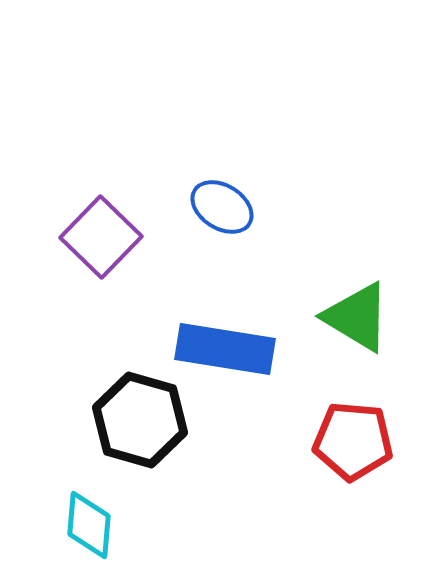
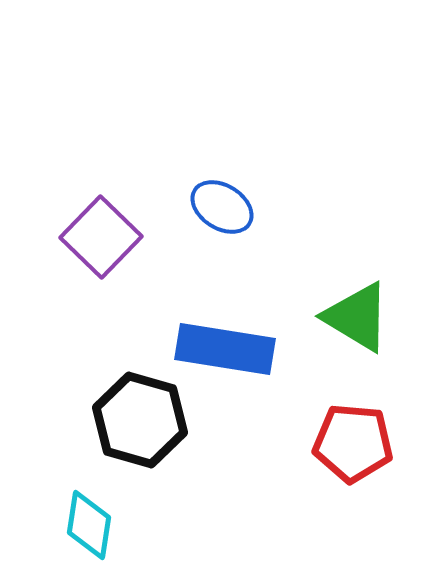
red pentagon: moved 2 px down
cyan diamond: rotated 4 degrees clockwise
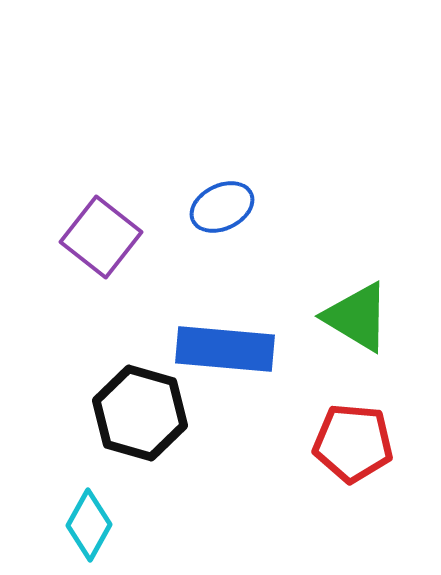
blue ellipse: rotated 58 degrees counterclockwise
purple square: rotated 6 degrees counterclockwise
blue rectangle: rotated 4 degrees counterclockwise
black hexagon: moved 7 px up
cyan diamond: rotated 20 degrees clockwise
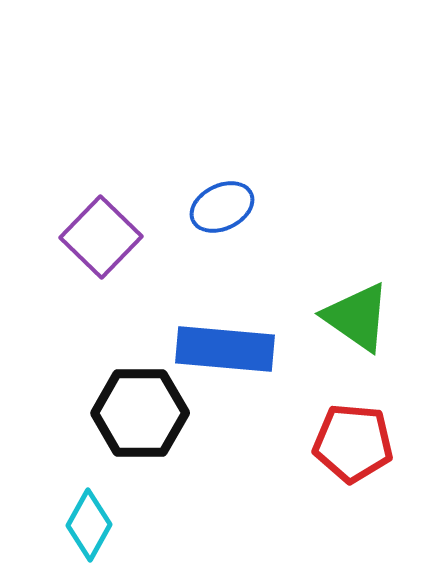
purple square: rotated 6 degrees clockwise
green triangle: rotated 4 degrees clockwise
black hexagon: rotated 16 degrees counterclockwise
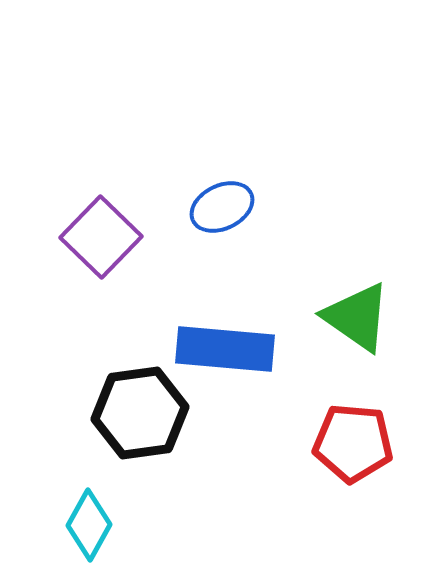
black hexagon: rotated 8 degrees counterclockwise
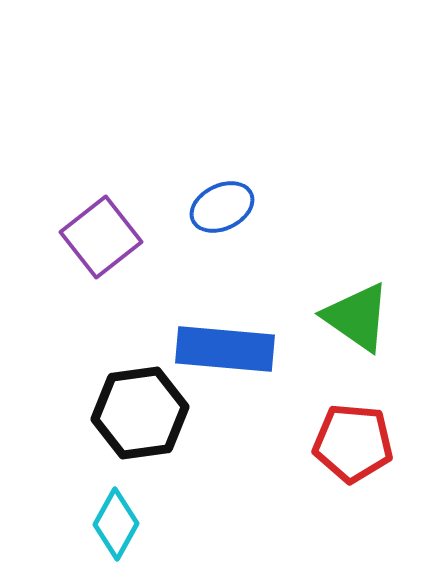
purple square: rotated 8 degrees clockwise
cyan diamond: moved 27 px right, 1 px up
